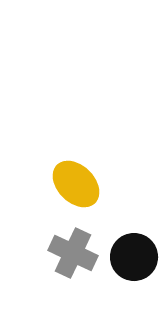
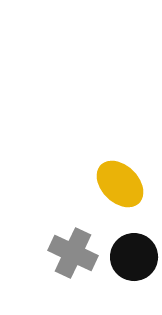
yellow ellipse: moved 44 px right
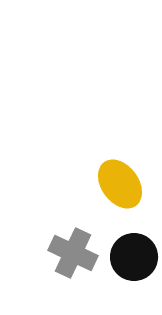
yellow ellipse: rotated 9 degrees clockwise
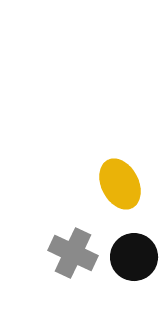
yellow ellipse: rotated 9 degrees clockwise
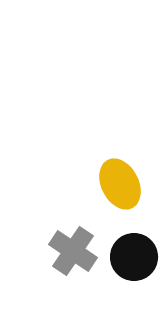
gray cross: moved 2 px up; rotated 9 degrees clockwise
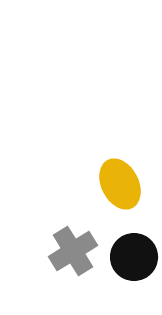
gray cross: rotated 24 degrees clockwise
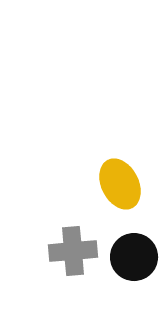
gray cross: rotated 27 degrees clockwise
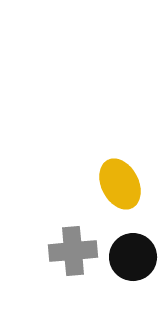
black circle: moved 1 px left
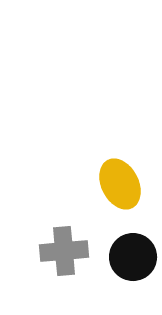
gray cross: moved 9 px left
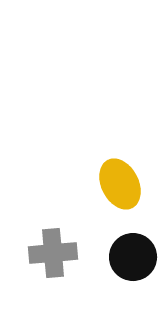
gray cross: moved 11 px left, 2 px down
